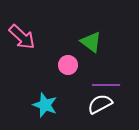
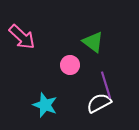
green triangle: moved 2 px right
pink circle: moved 2 px right
purple line: rotated 72 degrees clockwise
white semicircle: moved 1 px left, 1 px up
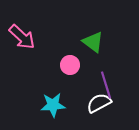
cyan star: moved 8 px right; rotated 25 degrees counterclockwise
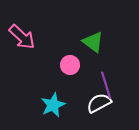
cyan star: rotated 20 degrees counterclockwise
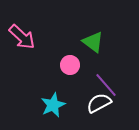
purple line: rotated 24 degrees counterclockwise
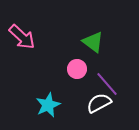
pink circle: moved 7 px right, 4 px down
purple line: moved 1 px right, 1 px up
cyan star: moved 5 px left
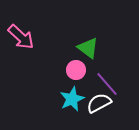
pink arrow: moved 1 px left
green triangle: moved 5 px left, 6 px down
pink circle: moved 1 px left, 1 px down
cyan star: moved 24 px right, 6 px up
